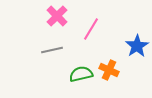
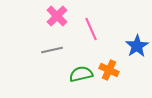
pink line: rotated 55 degrees counterclockwise
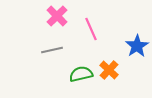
orange cross: rotated 18 degrees clockwise
